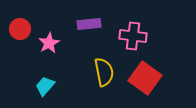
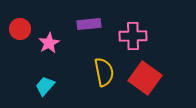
pink cross: rotated 8 degrees counterclockwise
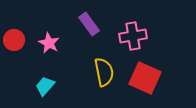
purple rectangle: rotated 60 degrees clockwise
red circle: moved 6 px left, 11 px down
pink cross: rotated 8 degrees counterclockwise
pink star: rotated 15 degrees counterclockwise
red square: rotated 12 degrees counterclockwise
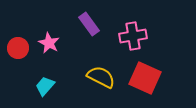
red circle: moved 4 px right, 8 px down
yellow semicircle: moved 3 px left, 5 px down; rotated 52 degrees counterclockwise
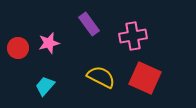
pink star: rotated 30 degrees clockwise
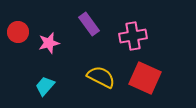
red circle: moved 16 px up
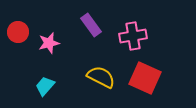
purple rectangle: moved 2 px right, 1 px down
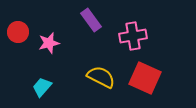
purple rectangle: moved 5 px up
cyan trapezoid: moved 3 px left, 1 px down
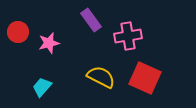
pink cross: moved 5 px left
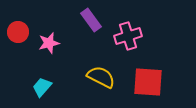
pink cross: rotated 8 degrees counterclockwise
red square: moved 3 px right, 4 px down; rotated 20 degrees counterclockwise
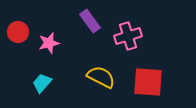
purple rectangle: moved 1 px left, 1 px down
cyan trapezoid: moved 4 px up
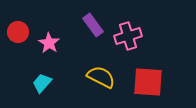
purple rectangle: moved 3 px right, 4 px down
pink star: rotated 25 degrees counterclockwise
